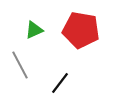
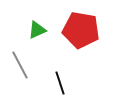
green triangle: moved 3 px right
black line: rotated 55 degrees counterclockwise
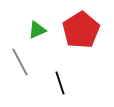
red pentagon: rotated 30 degrees clockwise
gray line: moved 3 px up
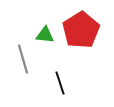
green triangle: moved 8 px right, 5 px down; rotated 30 degrees clockwise
gray line: moved 3 px right, 3 px up; rotated 12 degrees clockwise
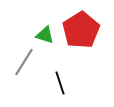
green triangle: rotated 12 degrees clockwise
gray line: moved 1 px right, 3 px down; rotated 48 degrees clockwise
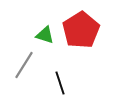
gray line: moved 3 px down
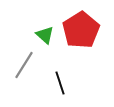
green triangle: rotated 24 degrees clockwise
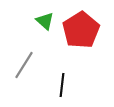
green triangle: moved 14 px up
black line: moved 2 px right, 2 px down; rotated 25 degrees clockwise
